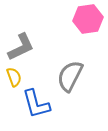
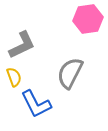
gray L-shape: moved 1 px right, 2 px up
gray semicircle: moved 3 px up
blue L-shape: rotated 12 degrees counterclockwise
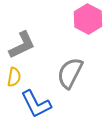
pink hexagon: rotated 24 degrees counterclockwise
yellow semicircle: rotated 30 degrees clockwise
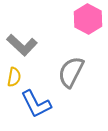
gray L-shape: rotated 68 degrees clockwise
gray semicircle: moved 1 px right, 1 px up
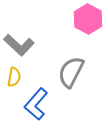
gray L-shape: moved 3 px left
blue L-shape: rotated 68 degrees clockwise
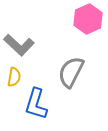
pink hexagon: rotated 8 degrees clockwise
blue L-shape: rotated 24 degrees counterclockwise
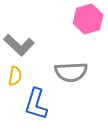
pink hexagon: rotated 8 degrees clockwise
gray semicircle: rotated 120 degrees counterclockwise
yellow semicircle: moved 1 px right, 1 px up
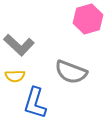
gray semicircle: rotated 24 degrees clockwise
yellow semicircle: rotated 78 degrees clockwise
blue L-shape: moved 1 px left, 1 px up
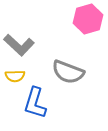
gray semicircle: moved 3 px left
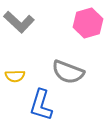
pink hexagon: moved 4 px down
gray L-shape: moved 23 px up
blue L-shape: moved 6 px right, 2 px down
